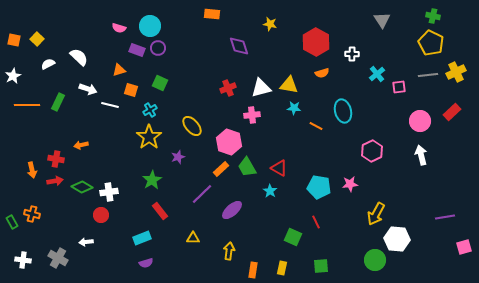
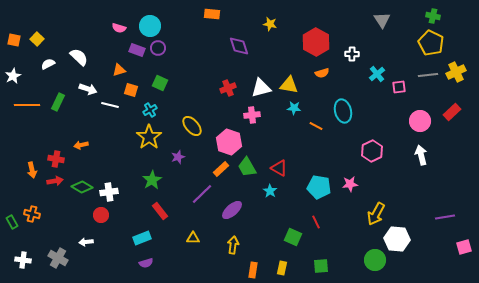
yellow arrow at (229, 251): moved 4 px right, 6 px up
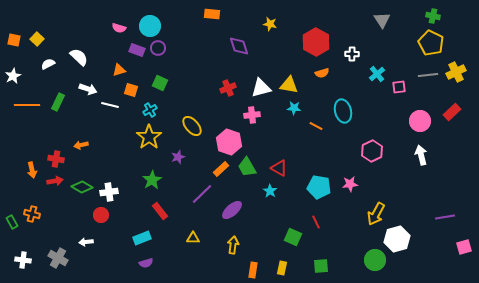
white hexagon at (397, 239): rotated 20 degrees counterclockwise
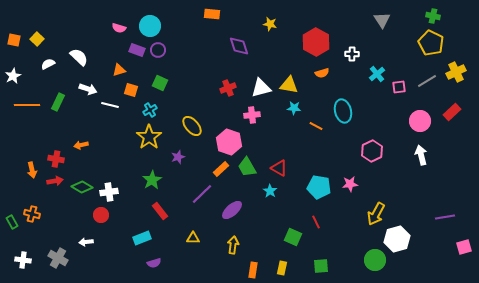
purple circle at (158, 48): moved 2 px down
gray line at (428, 75): moved 1 px left, 6 px down; rotated 24 degrees counterclockwise
purple semicircle at (146, 263): moved 8 px right
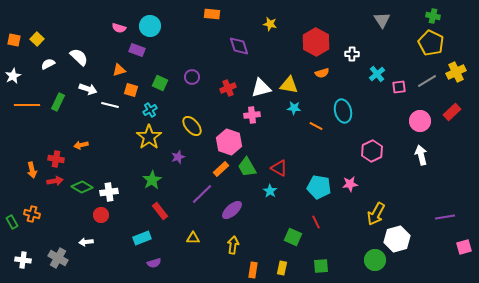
purple circle at (158, 50): moved 34 px right, 27 px down
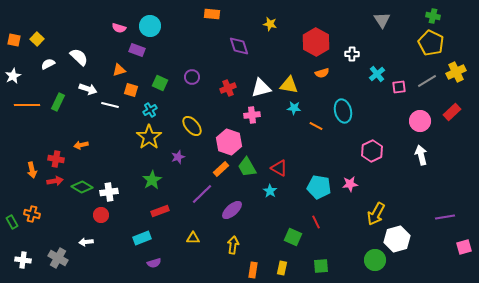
red rectangle at (160, 211): rotated 72 degrees counterclockwise
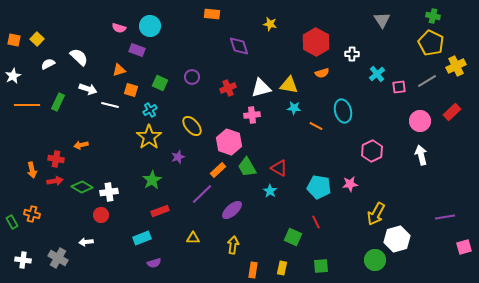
yellow cross at (456, 72): moved 6 px up
orange rectangle at (221, 169): moved 3 px left, 1 px down
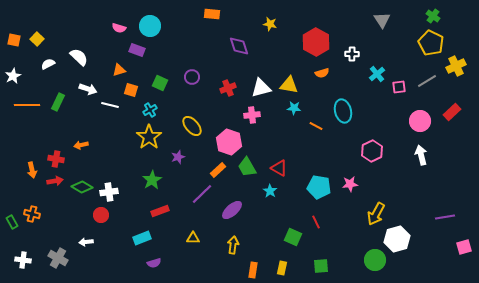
green cross at (433, 16): rotated 24 degrees clockwise
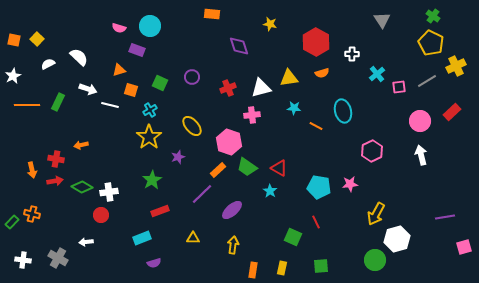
yellow triangle at (289, 85): moved 7 px up; rotated 18 degrees counterclockwise
green trapezoid at (247, 167): rotated 25 degrees counterclockwise
green rectangle at (12, 222): rotated 72 degrees clockwise
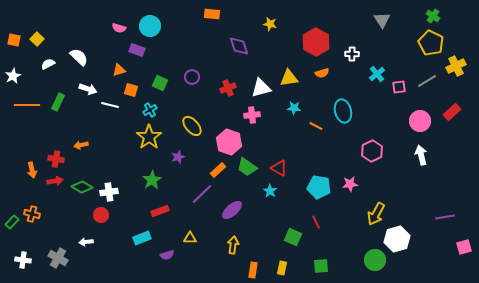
yellow triangle at (193, 238): moved 3 px left
purple semicircle at (154, 263): moved 13 px right, 8 px up
